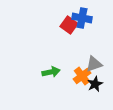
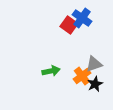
blue cross: rotated 24 degrees clockwise
green arrow: moved 1 px up
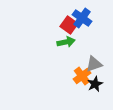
green arrow: moved 15 px right, 29 px up
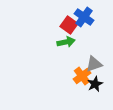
blue cross: moved 2 px right, 1 px up
